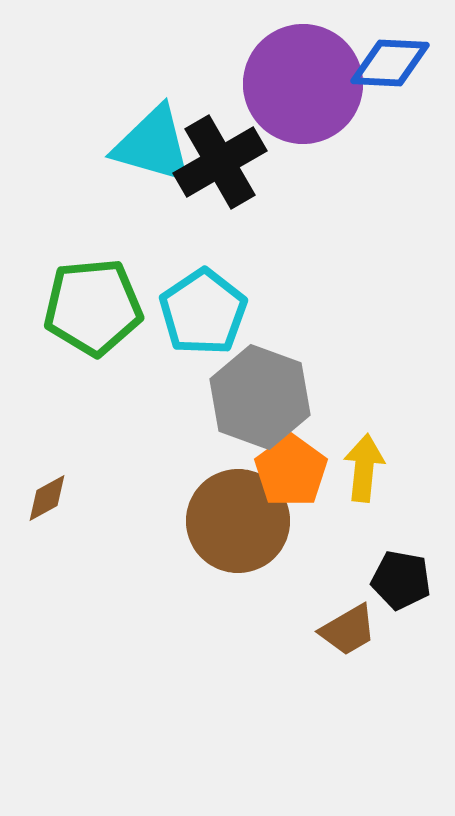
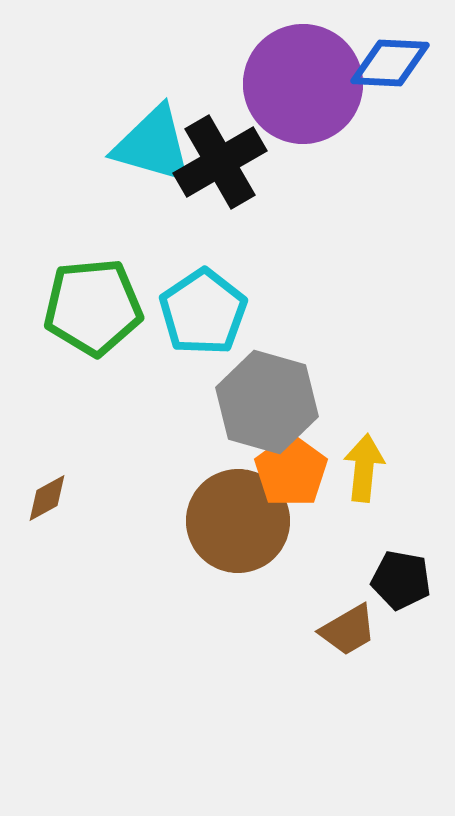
gray hexagon: moved 7 px right, 5 px down; rotated 4 degrees counterclockwise
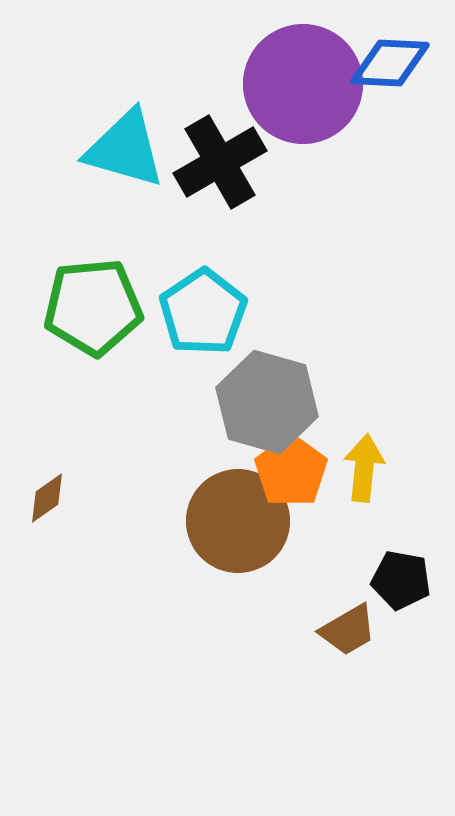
cyan triangle: moved 28 px left, 4 px down
brown diamond: rotated 6 degrees counterclockwise
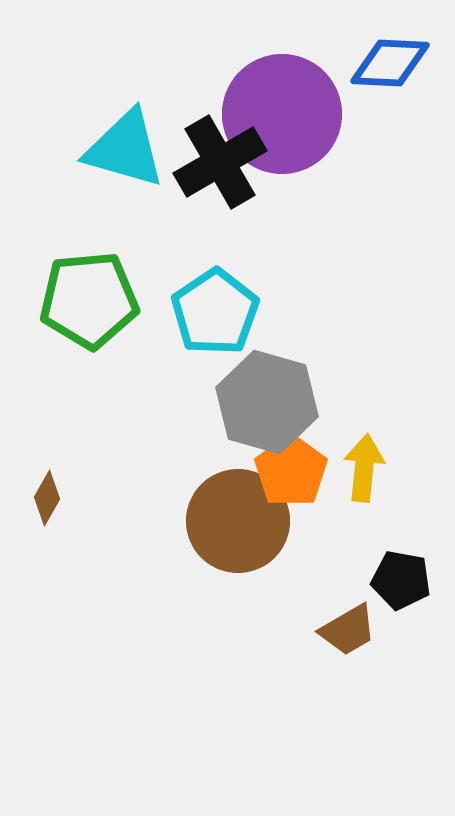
purple circle: moved 21 px left, 30 px down
green pentagon: moved 4 px left, 7 px up
cyan pentagon: moved 12 px right
brown diamond: rotated 26 degrees counterclockwise
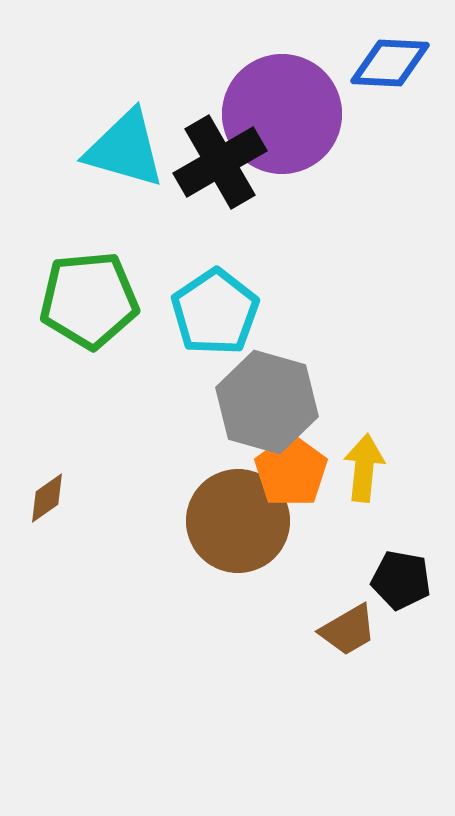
brown diamond: rotated 26 degrees clockwise
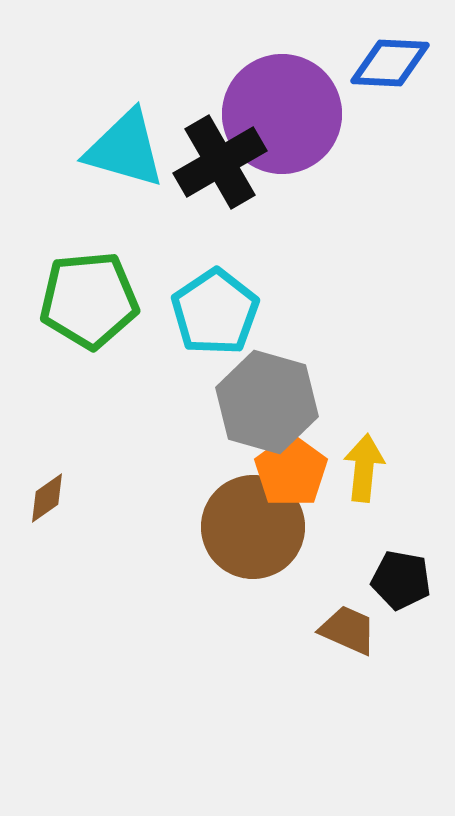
brown circle: moved 15 px right, 6 px down
brown trapezoid: rotated 126 degrees counterclockwise
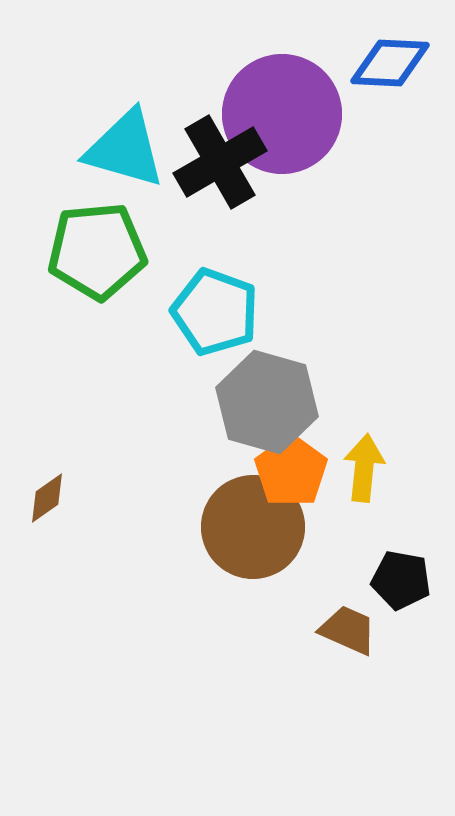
green pentagon: moved 8 px right, 49 px up
cyan pentagon: rotated 18 degrees counterclockwise
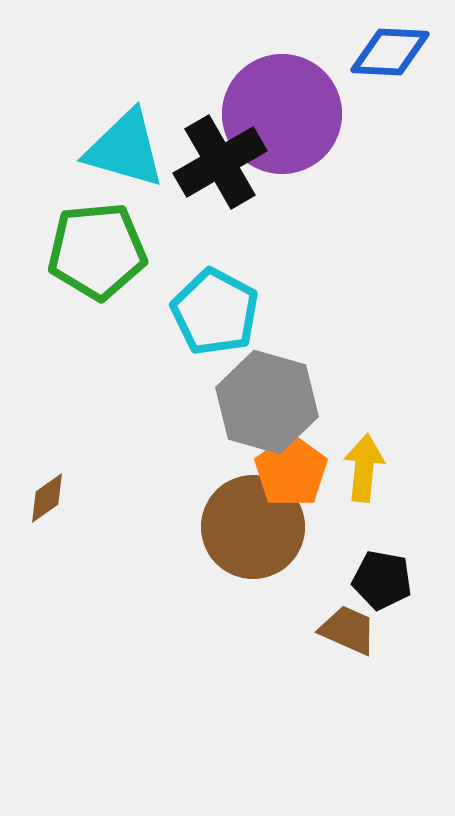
blue diamond: moved 11 px up
cyan pentagon: rotated 8 degrees clockwise
black pentagon: moved 19 px left
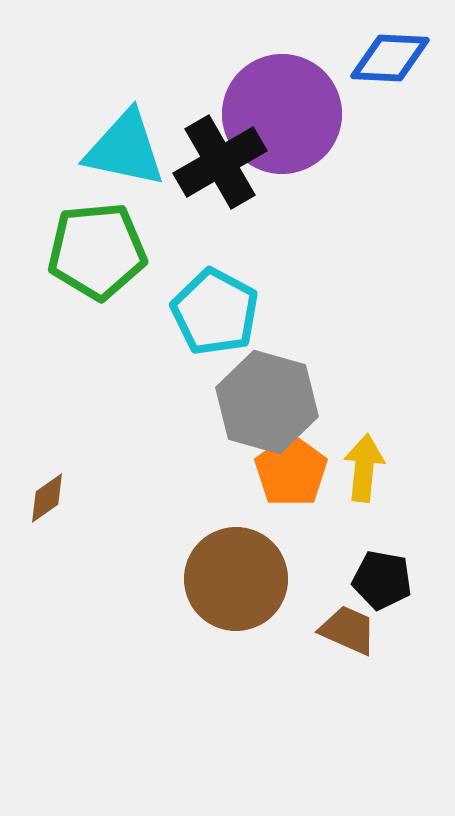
blue diamond: moved 6 px down
cyan triangle: rotated 4 degrees counterclockwise
brown circle: moved 17 px left, 52 px down
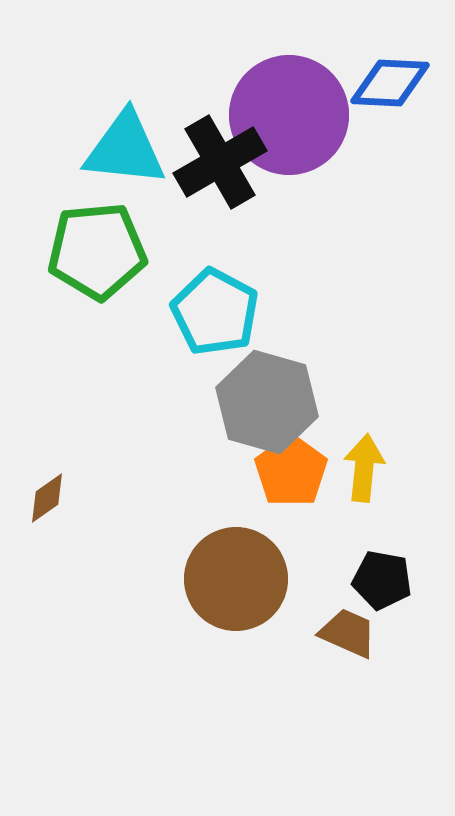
blue diamond: moved 25 px down
purple circle: moved 7 px right, 1 px down
cyan triangle: rotated 6 degrees counterclockwise
brown trapezoid: moved 3 px down
